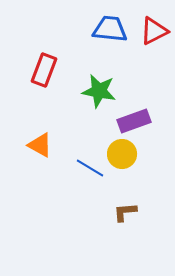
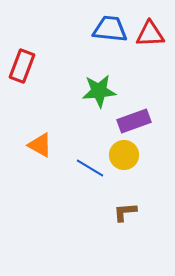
red triangle: moved 4 px left, 3 px down; rotated 24 degrees clockwise
red rectangle: moved 22 px left, 4 px up
green star: rotated 16 degrees counterclockwise
yellow circle: moved 2 px right, 1 px down
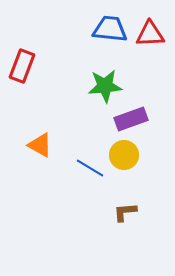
green star: moved 6 px right, 5 px up
purple rectangle: moved 3 px left, 2 px up
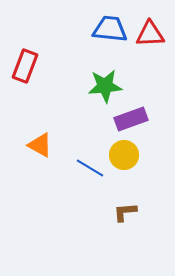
red rectangle: moved 3 px right
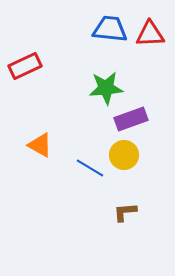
red rectangle: rotated 44 degrees clockwise
green star: moved 1 px right, 2 px down
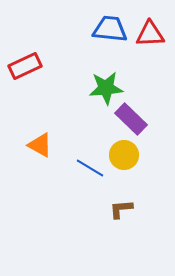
purple rectangle: rotated 64 degrees clockwise
brown L-shape: moved 4 px left, 3 px up
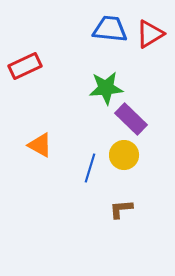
red triangle: rotated 28 degrees counterclockwise
blue line: rotated 76 degrees clockwise
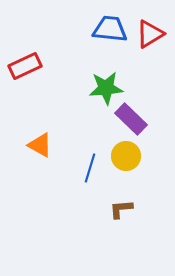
yellow circle: moved 2 px right, 1 px down
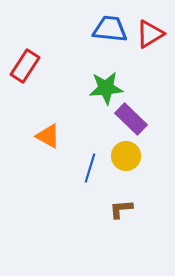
red rectangle: rotated 32 degrees counterclockwise
orange triangle: moved 8 px right, 9 px up
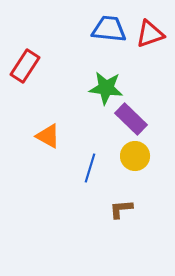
blue trapezoid: moved 1 px left
red triangle: rotated 12 degrees clockwise
green star: rotated 12 degrees clockwise
yellow circle: moved 9 px right
